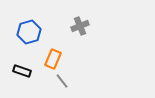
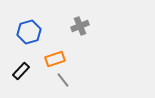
orange rectangle: moved 2 px right; rotated 48 degrees clockwise
black rectangle: moved 1 px left; rotated 66 degrees counterclockwise
gray line: moved 1 px right, 1 px up
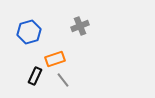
black rectangle: moved 14 px right, 5 px down; rotated 18 degrees counterclockwise
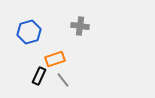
gray cross: rotated 30 degrees clockwise
black rectangle: moved 4 px right
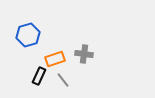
gray cross: moved 4 px right, 28 px down
blue hexagon: moved 1 px left, 3 px down
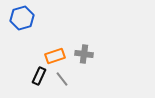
blue hexagon: moved 6 px left, 17 px up
orange rectangle: moved 3 px up
gray line: moved 1 px left, 1 px up
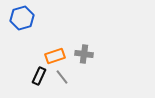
gray line: moved 2 px up
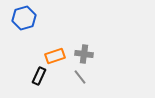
blue hexagon: moved 2 px right
gray line: moved 18 px right
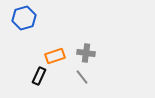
gray cross: moved 2 px right, 1 px up
gray line: moved 2 px right
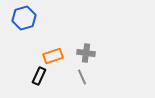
orange rectangle: moved 2 px left
gray line: rotated 14 degrees clockwise
